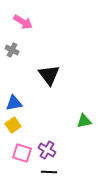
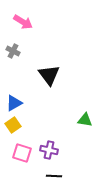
gray cross: moved 1 px right, 1 px down
blue triangle: rotated 18 degrees counterclockwise
green triangle: moved 1 px right, 1 px up; rotated 21 degrees clockwise
purple cross: moved 2 px right; rotated 18 degrees counterclockwise
black line: moved 5 px right, 4 px down
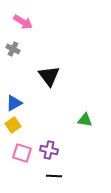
gray cross: moved 2 px up
black triangle: moved 1 px down
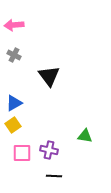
pink arrow: moved 9 px left, 3 px down; rotated 144 degrees clockwise
gray cross: moved 1 px right, 6 px down
green triangle: moved 16 px down
pink square: rotated 18 degrees counterclockwise
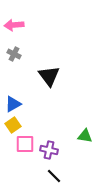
gray cross: moved 1 px up
blue triangle: moved 1 px left, 1 px down
pink square: moved 3 px right, 9 px up
black line: rotated 42 degrees clockwise
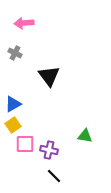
pink arrow: moved 10 px right, 2 px up
gray cross: moved 1 px right, 1 px up
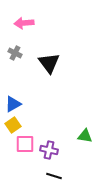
black triangle: moved 13 px up
black line: rotated 28 degrees counterclockwise
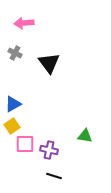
yellow square: moved 1 px left, 1 px down
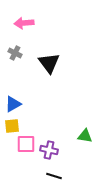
yellow square: rotated 28 degrees clockwise
pink square: moved 1 px right
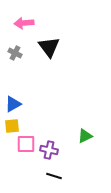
black triangle: moved 16 px up
green triangle: rotated 35 degrees counterclockwise
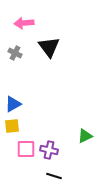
pink square: moved 5 px down
